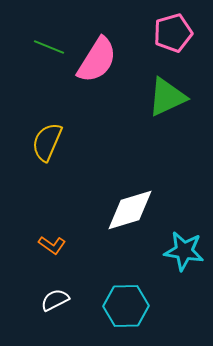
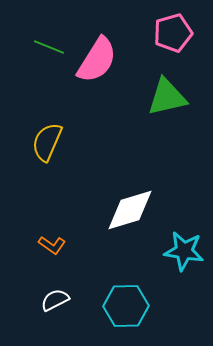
green triangle: rotated 12 degrees clockwise
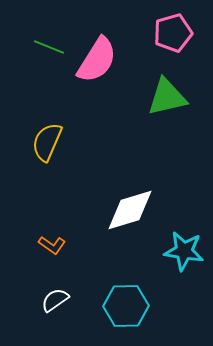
white semicircle: rotated 8 degrees counterclockwise
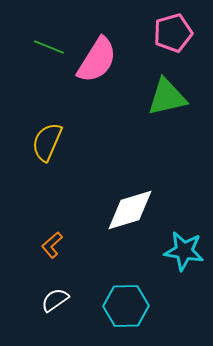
orange L-shape: rotated 104 degrees clockwise
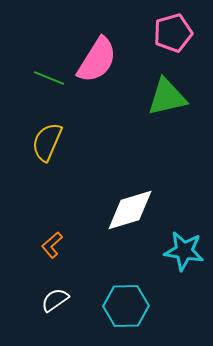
green line: moved 31 px down
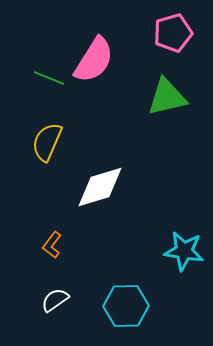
pink semicircle: moved 3 px left
white diamond: moved 30 px left, 23 px up
orange L-shape: rotated 12 degrees counterclockwise
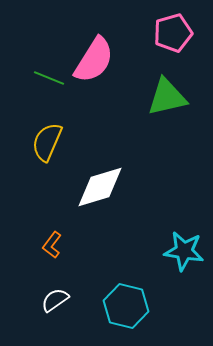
cyan hexagon: rotated 15 degrees clockwise
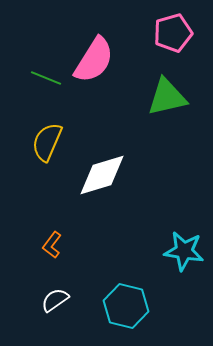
green line: moved 3 px left
white diamond: moved 2 px right, 12 px up
